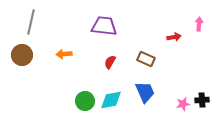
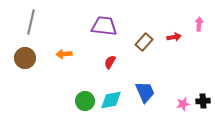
brown circle: moved 3 px right, 3 px down
brown rectangle: moved 2 px left, 17 px up; rotated 72 degrees counterclockwise
black cross: moved 1 px right, 1 px down
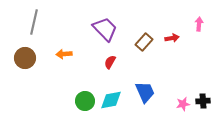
gray line: moved 3 px right
purple trapezoid: moved 1 px right, 3 px down; rotated 40 degrees clockwise
red arrow: moved 2 px left, 1 px down
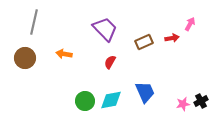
pink arrow: moved 9 px left; rotated 24 degrees clockwise
brown rectangle: rotated 24 degrees clockwise
orange arrow: rotated 14 degrees clockwise
black cross: moved 2 px left; rotated 24 degrees counterclockwise
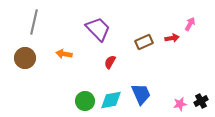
purple trapezoid: moved 7 px left
blue trapezoid: moved 4 px left, 2 px down
pink star: moved 3 px left
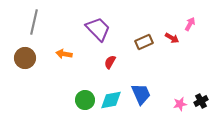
red arrow: rotated 40 degrees clockwise
green circle: moved 1 px up
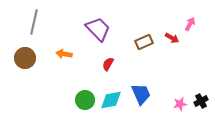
red semicircle: moved 2 px left, 2 px down
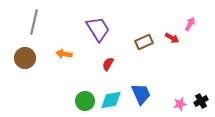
purple trapezoid: rotated 12 degrees clockwise
green circle: moved 1 px down
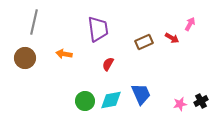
purple trapezoid: rotated 24 degrees clockwise
